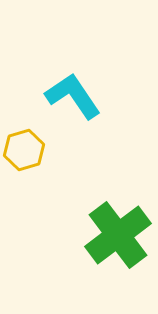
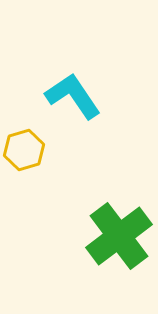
green cross: moved 1 px right, 1 px down
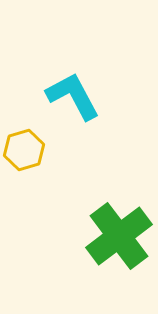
cyan L-shape: rotated 6 degrees clockwise
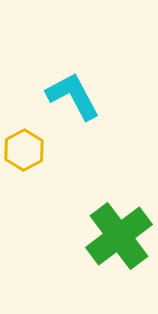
yellow hexagon: rotated 12 degrees counterclockwise
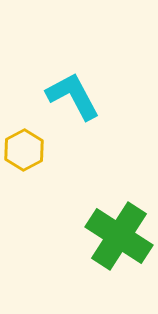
green cross: rotated 20 degrees counterclockwise
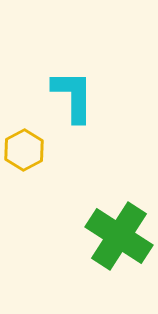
cyan L-shape: rotated 28 degrees clockwise
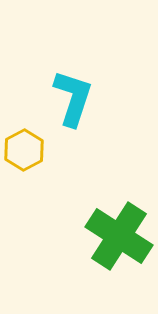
cyan L-shape: moved 2 px down; rotated 18 degrees clockwise
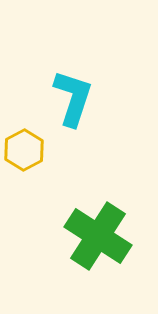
green cross: moved 21 px left
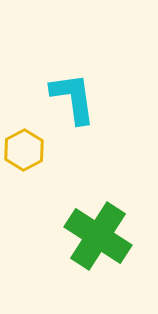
cyan L-shape: rotated 26 degrees counterclockwise
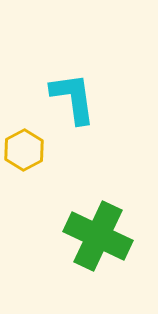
green cross: rotated 8 degrees counterclockwise
